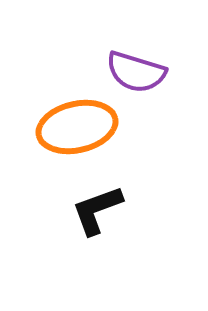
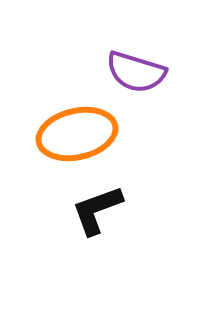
orange ellipse: moved 7 px down
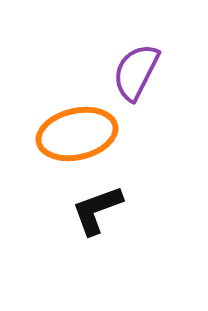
purple semicircle: rotated 100 degrees clockwise
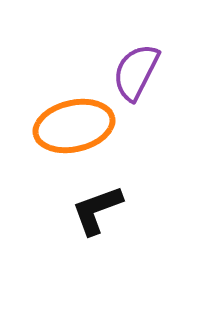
orange ellipse: moved 3 px left, 8 px up
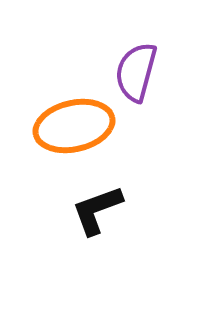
purple semicircle: rotated 12 degrees counterclockwise
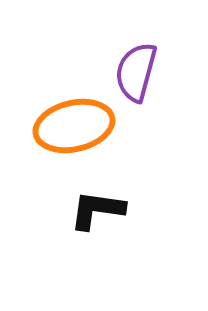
black L-shape: rotated 28 degrees clockwise
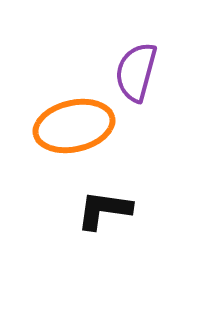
black L-shape: moved 7 px right
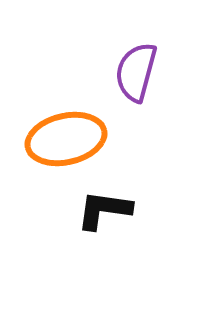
orange ellipse: moved 8 px left, 13 px down
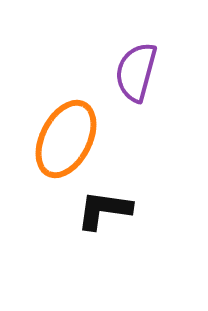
orange ellipse: rotated 50 degrees counterclockwise
